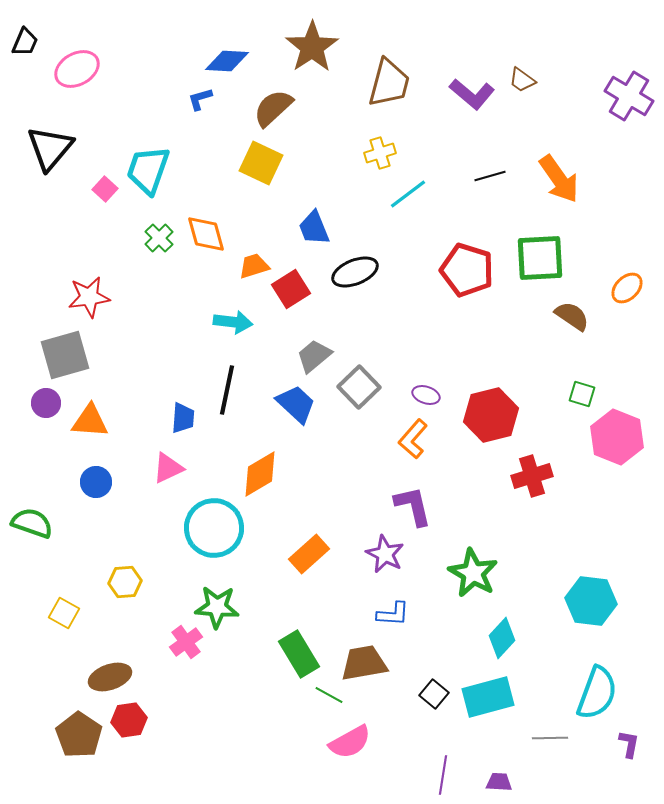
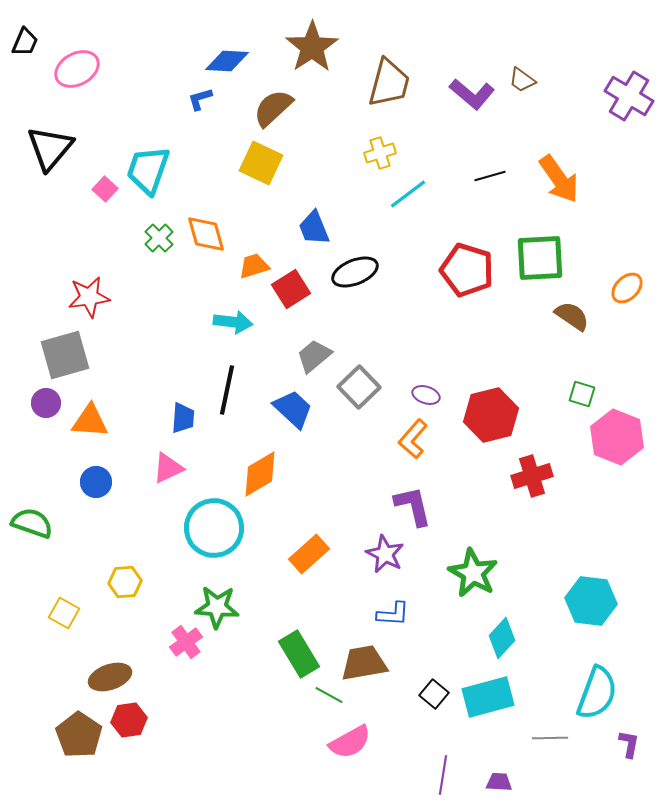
blue trapezoid at (296, 404): moved 3 px left, 5 px down
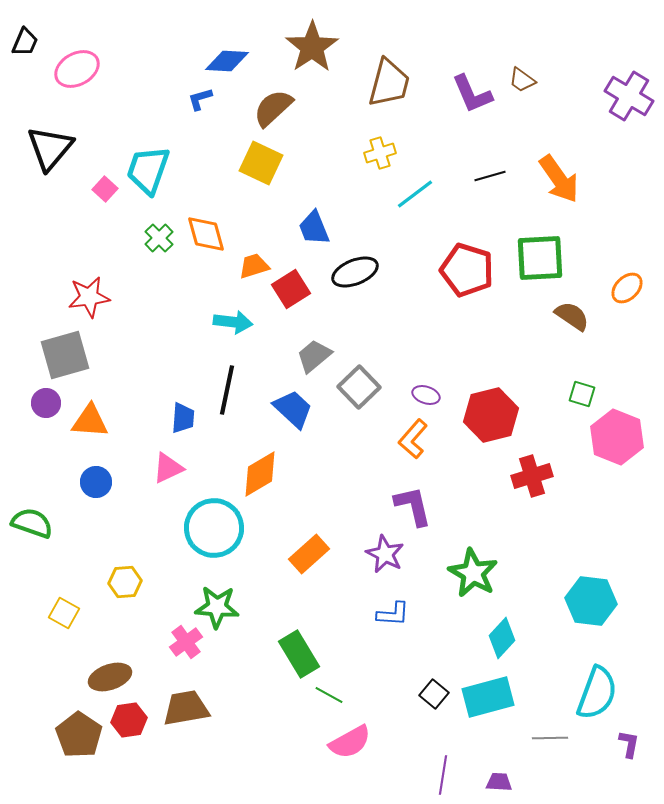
purple L-shape at (472, 94): rotated 27 degrees clockwise
cyan line at (408, 194): moved 7 px right
brown trapezoid at (364, 663): moved 178 px left, 45 px down
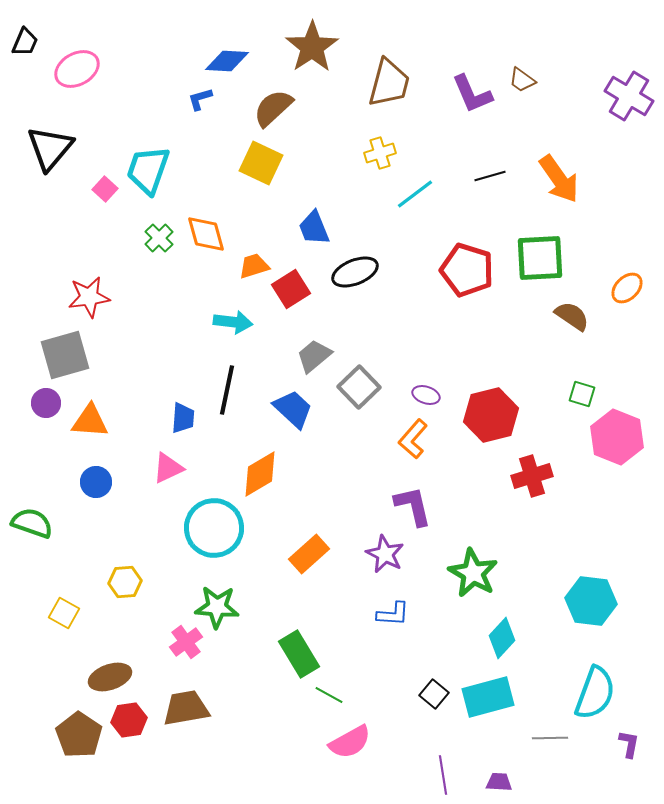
cyan semicircle at (597, 693): moved 2 px left
purple line at (443, 775): rotated 18 degrees counterclockwise
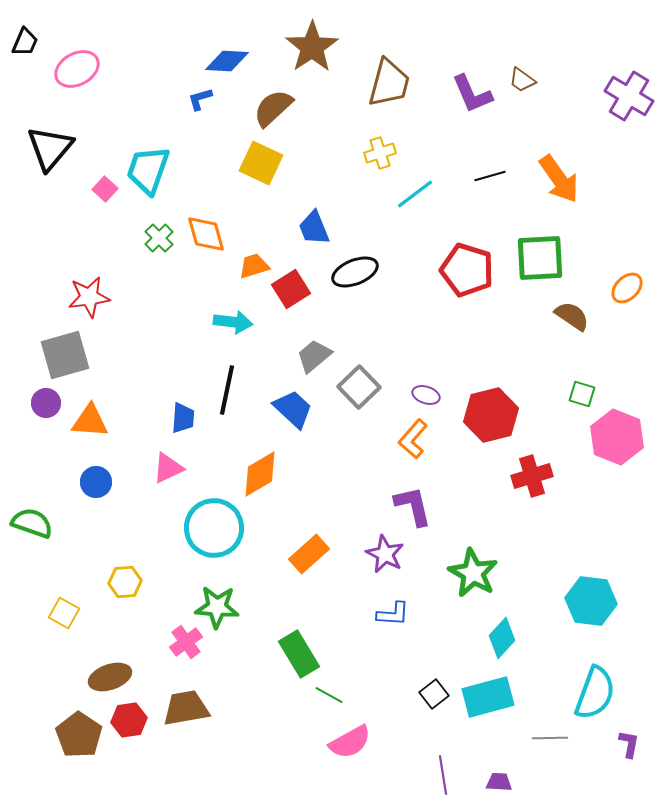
black square at (434, 694): rotated 12 degrees clockwise
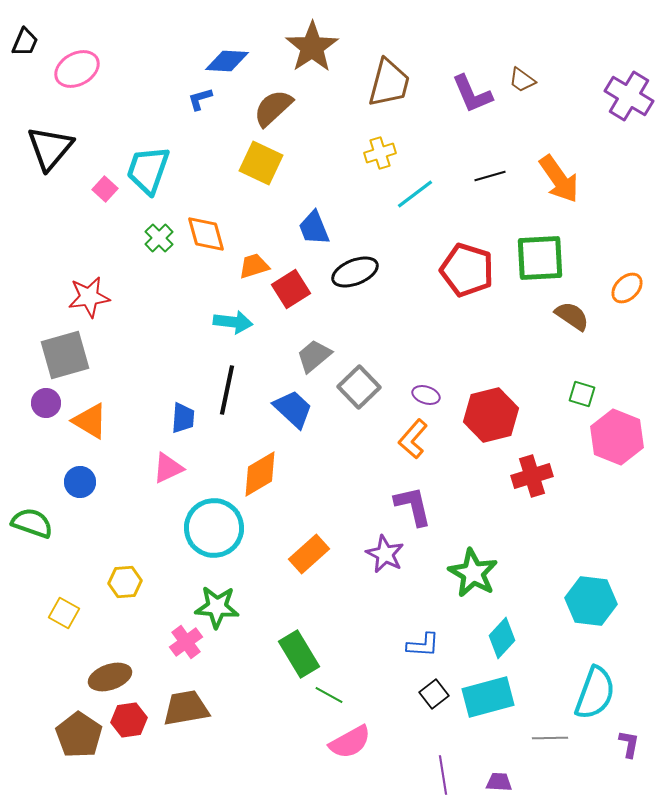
orange triangle at (90, 421): rotated 27 degrees clockwise
blue circle at (96, 482): moved 16 px left
blue L-shape at (393, 614): moved 30 px right, 31 px down
